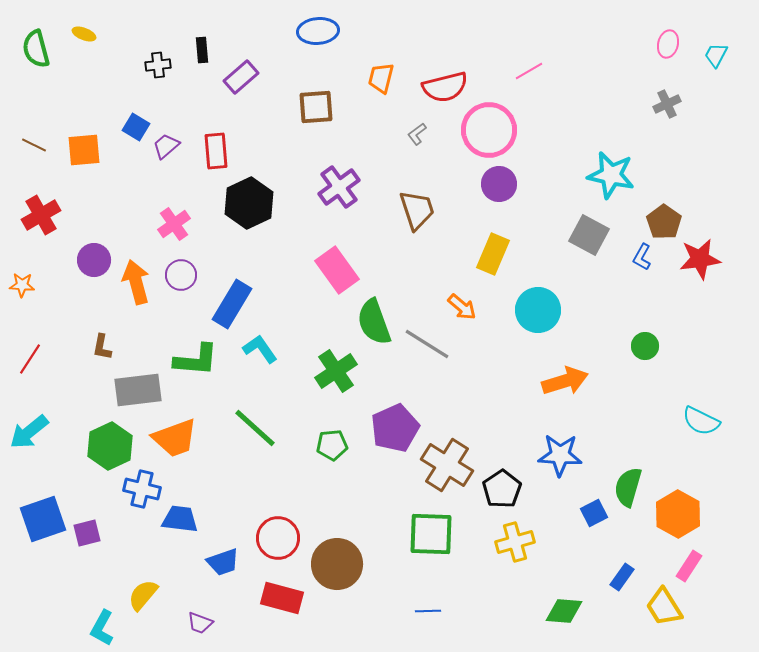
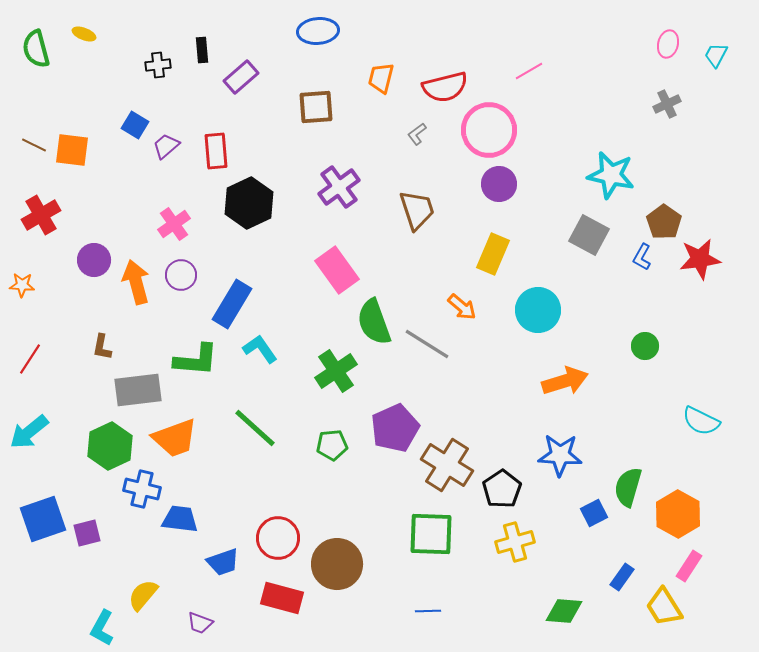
blue square at (136, 127): moved 1 px left, 2 px up
orange square at (84, 150): moved 12 px left; rotated 12 degrees clockwise
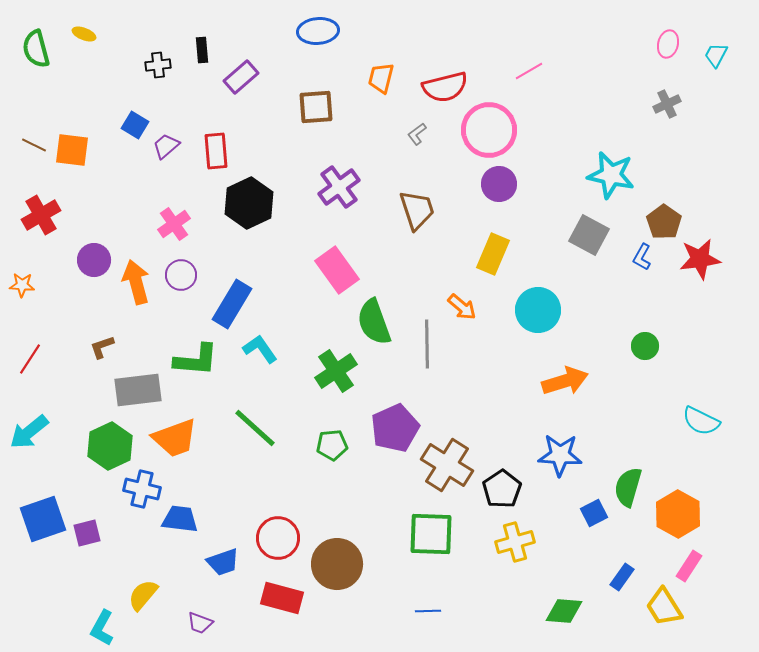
gray line at (427, 344): rotated 57 degrees clockwise
brown L-shape at (102, 347): rotated 60 degrees clockwise
